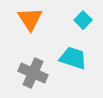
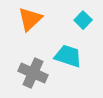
orange triangle: rotated 20 degrees clockwise
cyan trapezoid: moved 5 px left, 2 px up
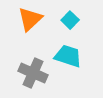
cyan square: moved 13 px left
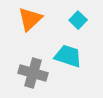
cyan square: moved 8 px right
gray cross: rotated 8 degrees counterclockwise
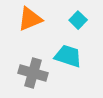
orange triangle: rotated 20 degrees clockwise
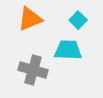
cyan trapezoid: moved 6 px up; rotated 16 degrees counterclockwise
gray cross: moved 3 px up
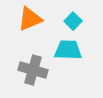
cyan square: moved 5 px left, 1 px down
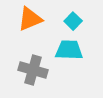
cyan trapezoid: moved 1 px right
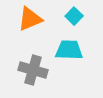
cyan square: moved 1 px right, 5 px up
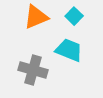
orange triangle: moved 6 px right, 2 px up
cyan trapezoid: rotated 20 degrees clockwise
